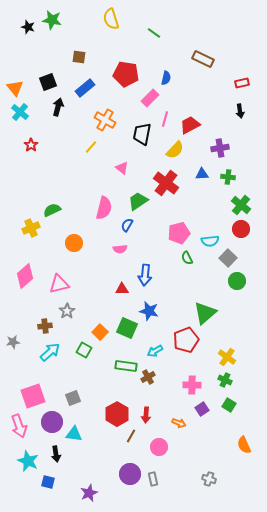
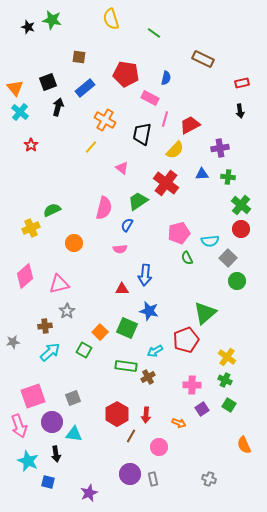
pink rectangle at (150, 98): rotated 72 degrees clockwise
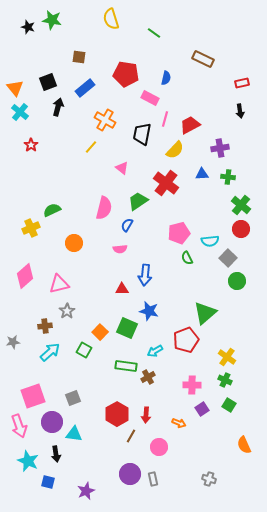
purple star at (89, 493): moved 3 px left, 2 px up
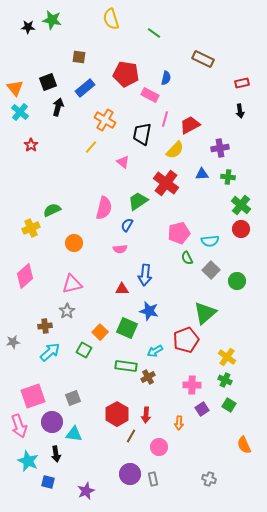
black star at (28, 27): rotated 16 degrees counterclockwise
pink rectangle at (150, 98): moved 3 px up
pink triangle at (122, 168): moved 1 px right, 6 px up
gray square at (228, 258): moved 17 px left, 12 px down
pink triangle at (59, 284): moved 13 px right
orange arrow at (179, 423): rotated 72 degrees clockwise
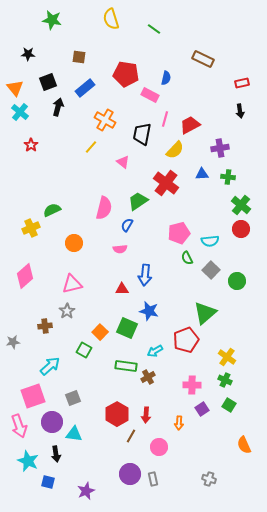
black star at (28, 27): moved 27 px down
green line at (154, 33): moved 4 px up
cyan arrow at (50, 352): moved 14 px down
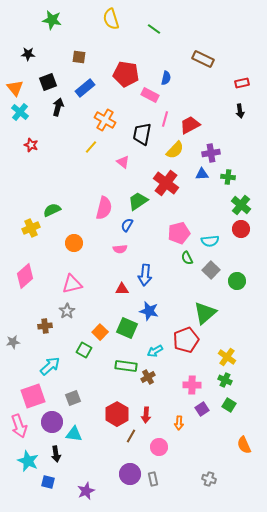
red star at (31, 145): rotated 16 degrees counterclockwise
purple cross at (220, 148): moved 9 px left, 5 px down
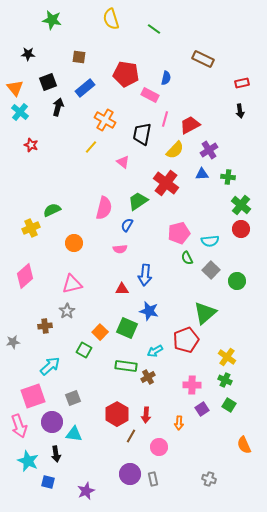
purple cross at (211, 153): moved 2 px left, 3 px up; rotated 24 degrees counterclockwise
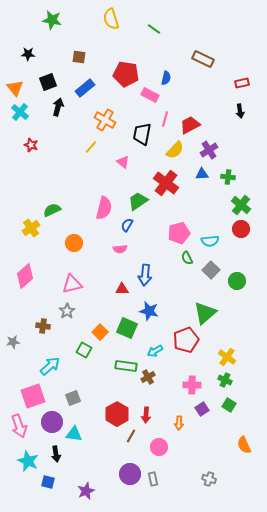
yellow cross at (31, 228): rotated 12 degrees counterclockwise
brown cross at (45, 326): moved 2 px left; rotated 16 degrees clockwise
